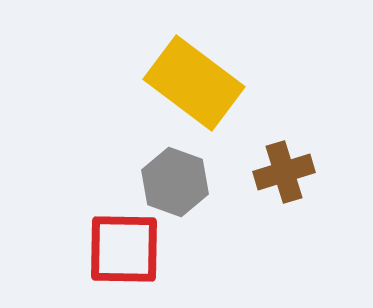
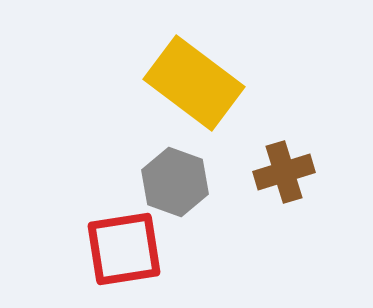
red square: rotated 10 degrees counterclockwise
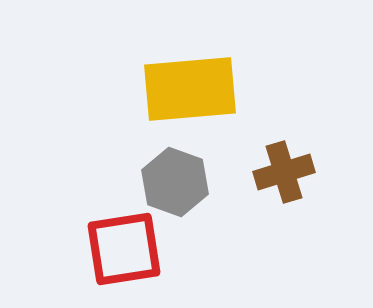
yellow rectangle: moved 4 px left, 6 px down; rotated 42 degrees counterclockwise
